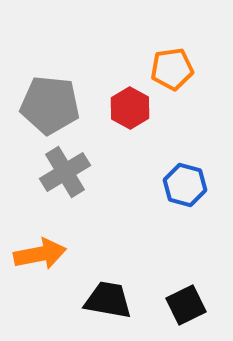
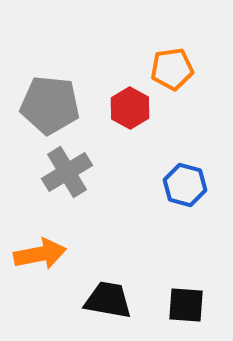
gray cross: moved 2 px right
black square: rotated 30 degrees clockwise
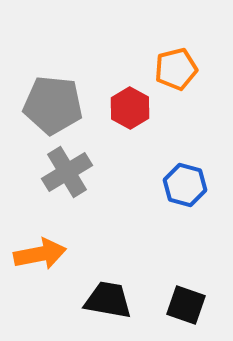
orange pentagon: moved 4 px right; rotated 6 degrees counterclockwise
gray pentagon: moved 3 px right
black square: rotated 15 degrees clockwise
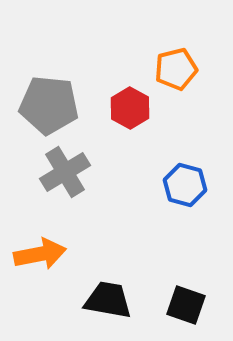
gray pentagon: moved 4 px left
gray cross: moved 2 px left
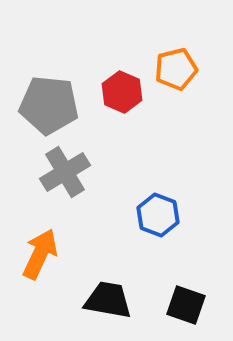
red hexagon: moved 8 px left, 16 px up; rotated 6 degrees counterclockwise
blue hexagon: moved 27 px left, 30 px down; rotated 6 degrees clockwise
orange arrow: rotated 54 degrees counterclockwise
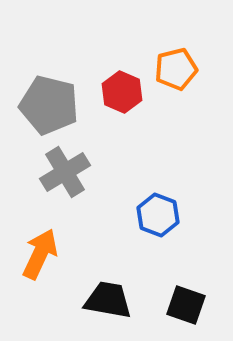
gray pentagon: rotated 8 degrees clockwise
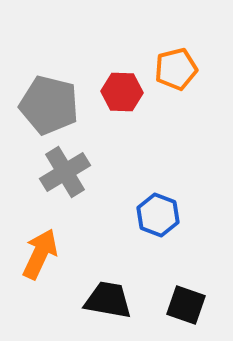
red hexagon: rotated 21 degrees counterclockwise
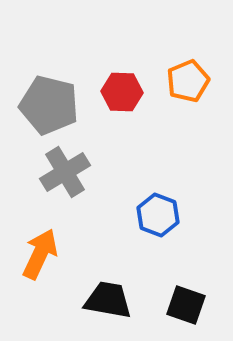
orange pentagon: moved 12 px right, 12 px down; rotated 9 degrees counterclockwise
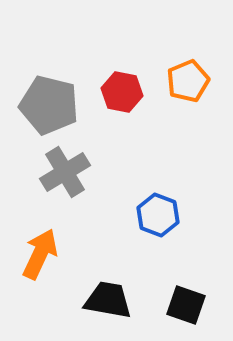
red hexagon: rotated 9 degrees clockwise
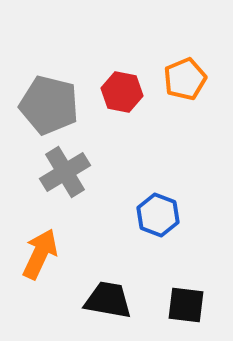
orange pentagon: moved 3 px left, 2 px up
black square: rotated 12 degrees counterclockwise
